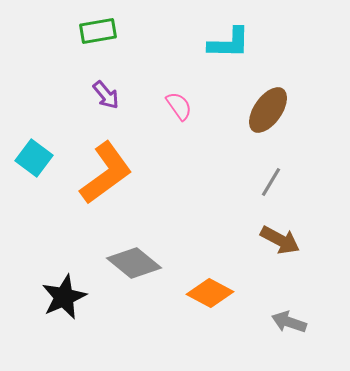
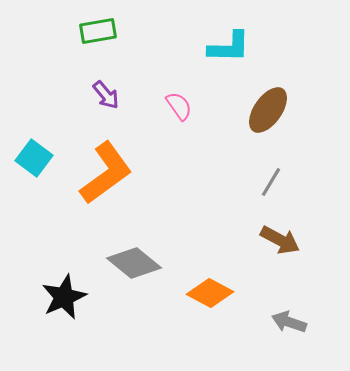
cyan L-shape: moved 4 px down
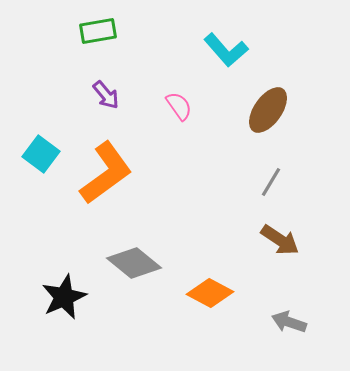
cyan L-shape: moved 3 px left, 3 px down; rotated 48 degrees clockwise
cyan square: moved 7 px right, 4 px up
brown arrow: rotated 6 degrees clockwise
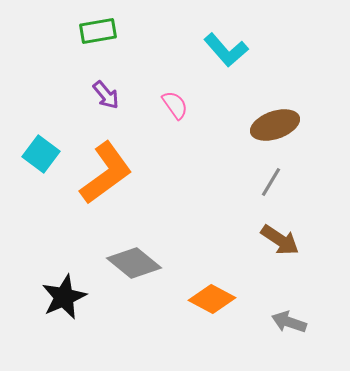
pink semicircle: moved 4 px left, 1 px up
brown ellipse: moved 7 px right, 15 px down; rotated 36 degrees clockwise
orange diamond: moved 2 px right, 6 px down
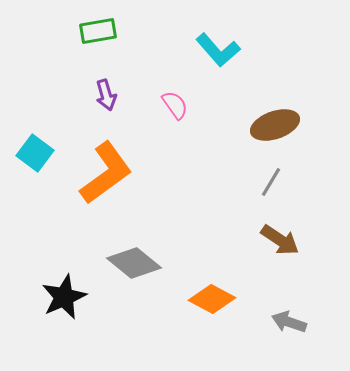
cyan L-shape: moved 8 px left
purple arrow: rotated 24 degrees clockwise
cyan square: moved 6 px left, 1 px up
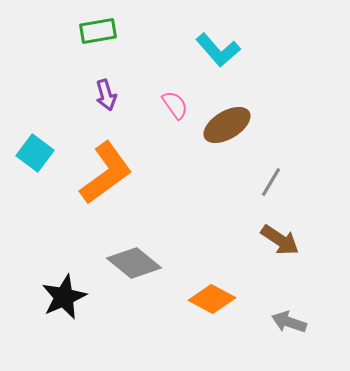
brown ellipse: moved 48 px left; rotated 12 degrees counterclockwise
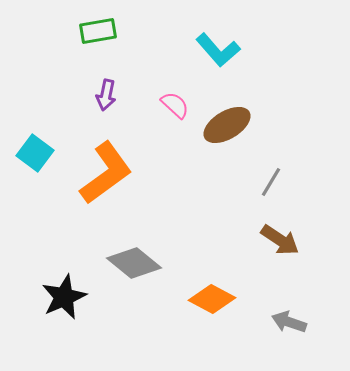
purple arrow: rotated 28 degrees clockwise
pink semicircle: rotated 12 degrees counterclockwise
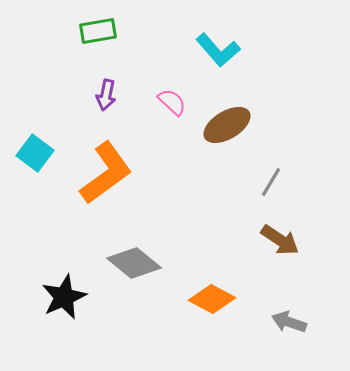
pink semicircle: moved 3 px left, 3 px up
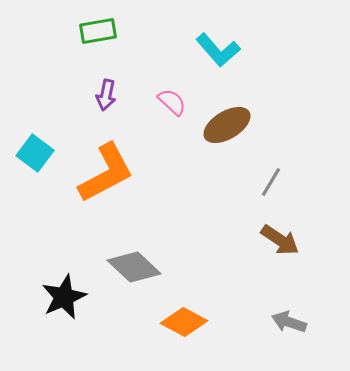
orange L-shape: rotated 8 degrees clockwise
gray diamond: moved 4 px down; rotated 4 degrees clockwise
orange diamond: moved 28 px left, 23 px down
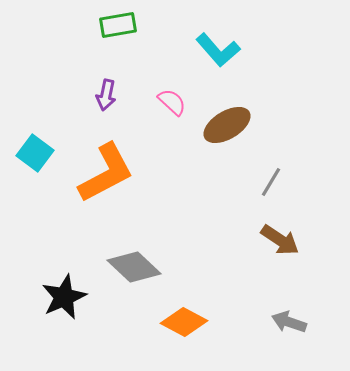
green rectangle: moved 20 px right, 6 px up
